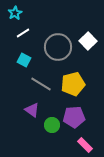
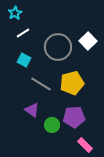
yellow pentagon: moved 1 px left, 1 px up
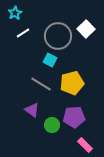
white square: moved 2 px left, 12 px up
gray circle: moved 11 px up
cyan square: moved 26 px right
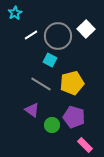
white line: moved 8 px right, 2 px down
purple pentagon: rotated 20 degrees clockwise
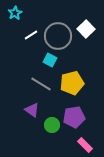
purple pentagon: rotated 25 degrees counterclockwise
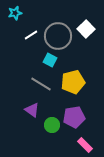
cyan star: rotated 16 degrees clockwise
yellow pentagon: moved 1 px right, 1 px up
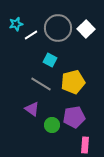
cyan star: moved 1 px right, 11 px down
gray circle: moved 8 px up
purple triangle: moved 1 px up
pink rectangle: rotated 49 degrees clockwise
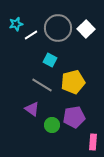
gray line: moved 1 px right, 1 px down
pink rectangle: moved 8 px right, 3 px up
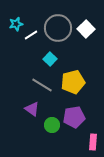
cyan square: moved 1 px up; rotated 16 degrees clockwise
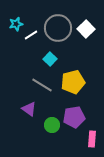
purple triangle: moved 3 px left
pink rectangle: moved 1 px left, 3 px up
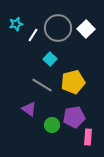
white line: moved 2 px right; rotated 24 degrees counterclockwise
pink rectangle: moved 4 px left, 2 px up
